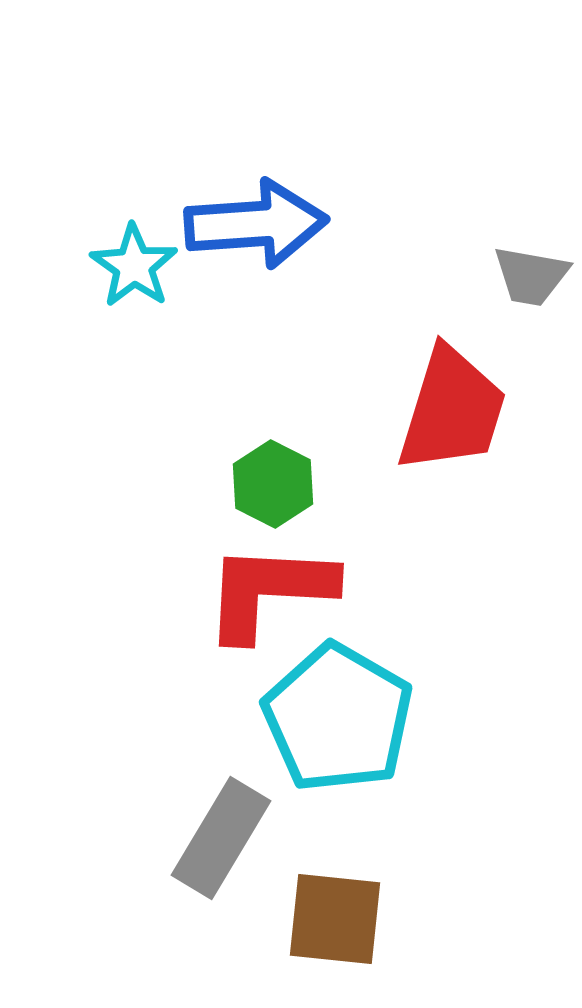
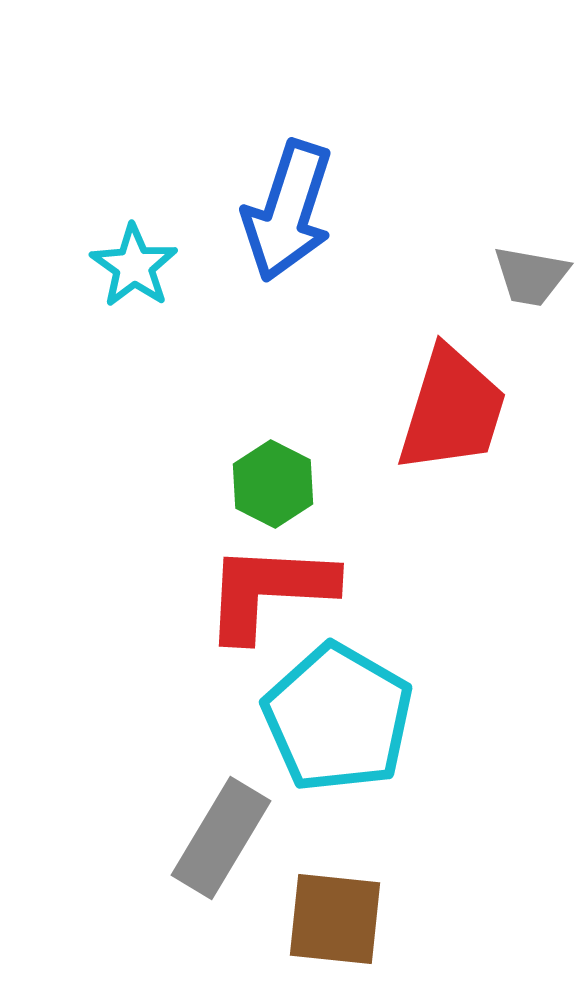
blue arrow: moved 32 px right, 13 px up; rotated 112 degrees clockwise
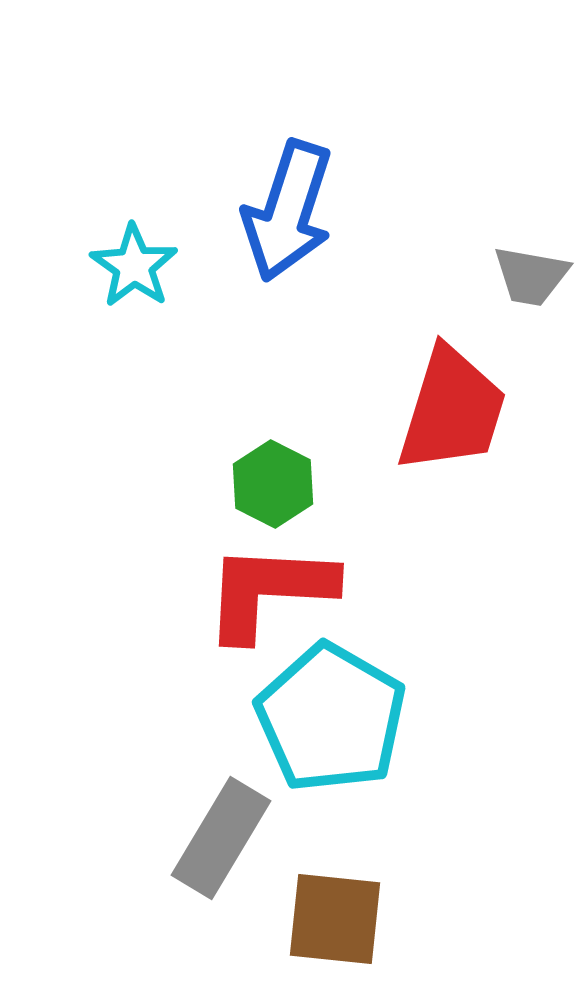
cyan pentagon: moved 7 px left
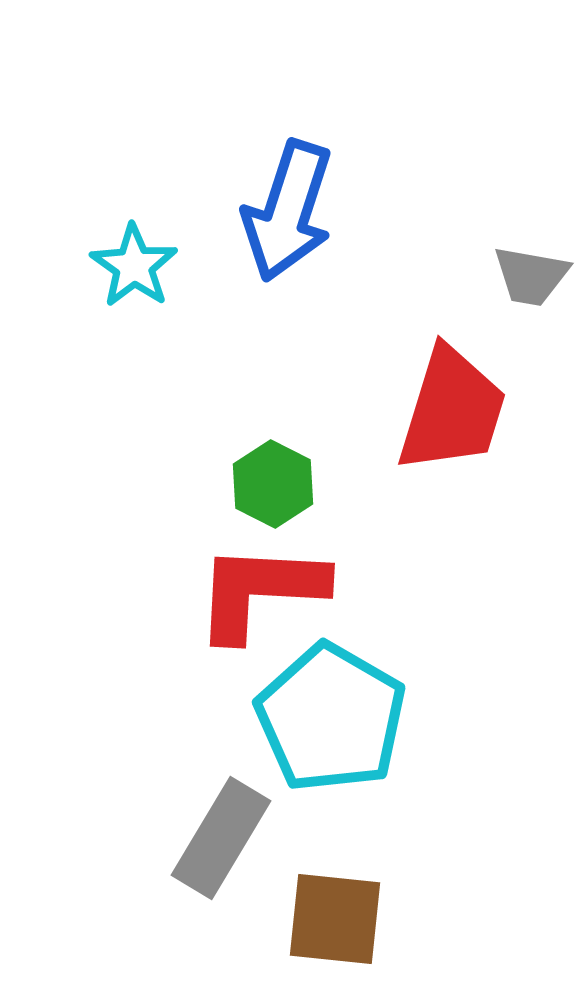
red L-shape: moved 9 px left
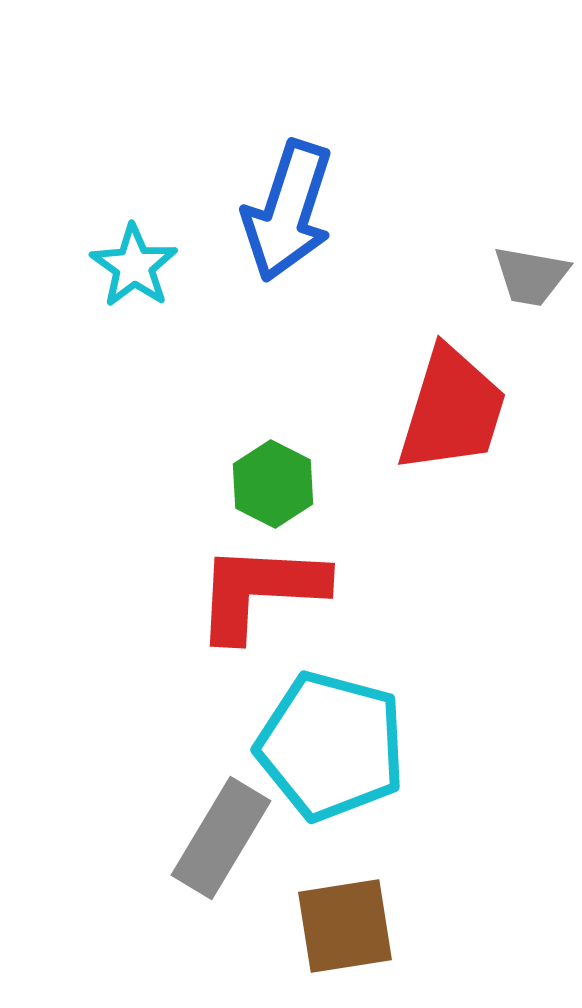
cyan pentagon: moved 28 px down; rotated 15 degrees counterclockwise
brown square: moved 10 px right, 7 px down; rotated 15 degrees counterclockwise
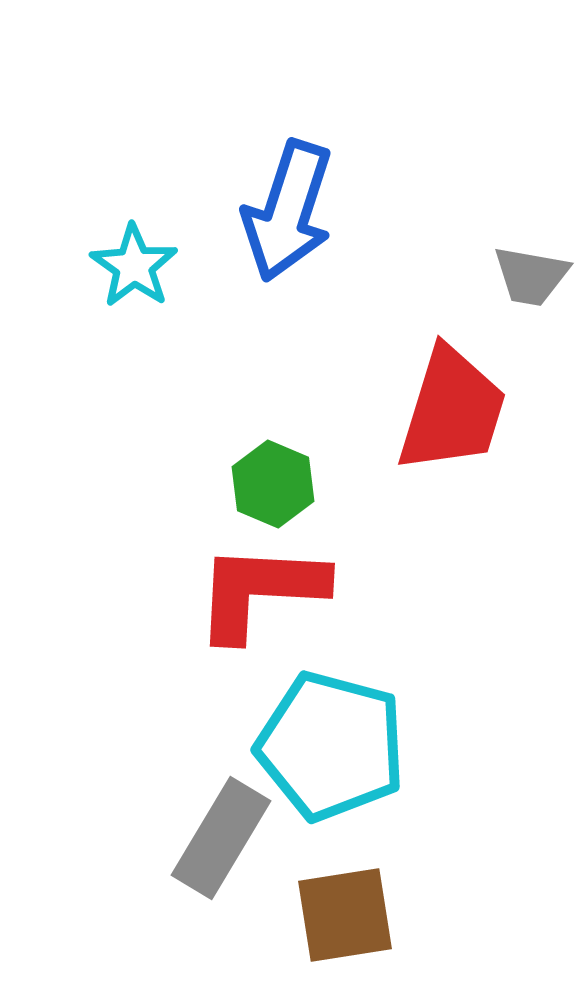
green hexagon: rotated 4 degrees counterclockwise
brown square: moved 11 px up
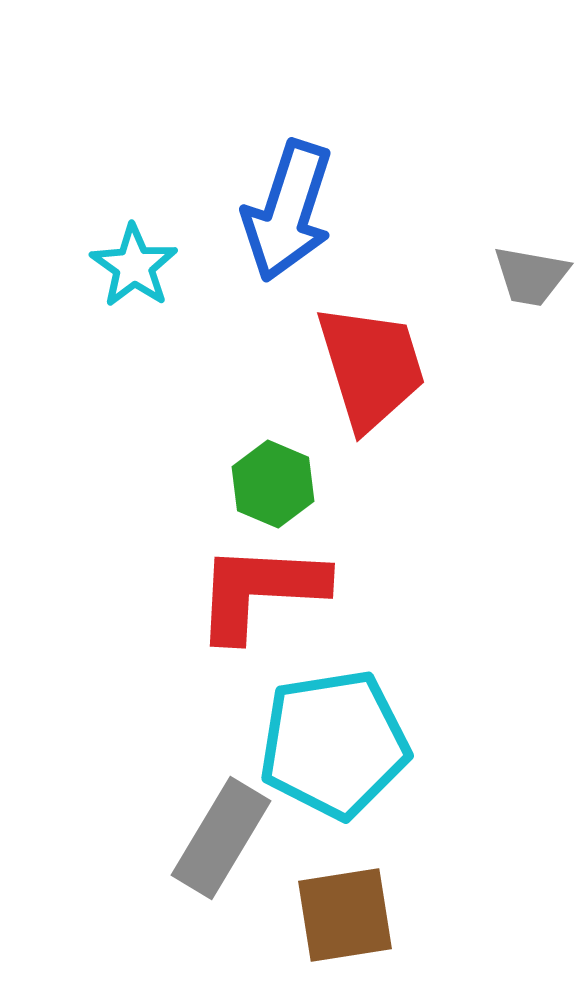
red trapezoid: moved 81 px left, 43 px up; rotated 34 degrees counterclockwise
cyan pentagon: moved 3 px right, 2 px up; rotated 24 degrees counterclockwise
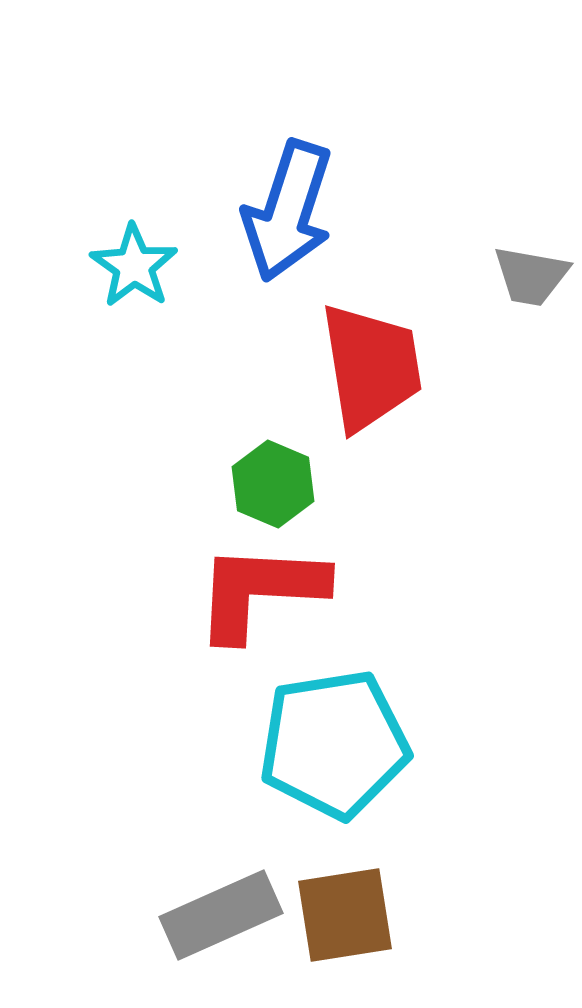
red trapezoid: rotated 8 degrees clockwise
gray rectangle: moved 77 px down; rotated 35 degrees clockwise
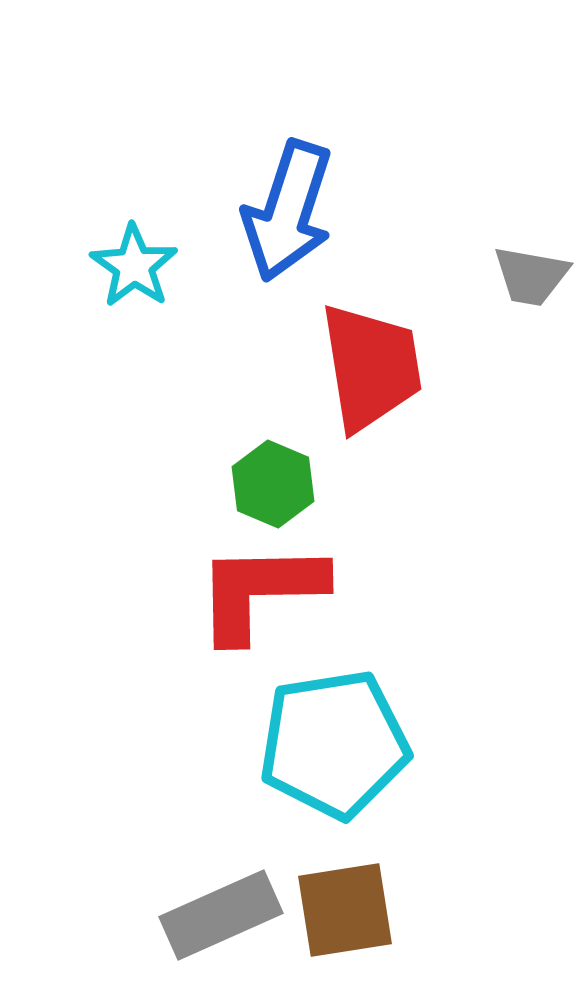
red L-shape: rotated 4 degrees counterclockwise
brown square: moved 5 px up
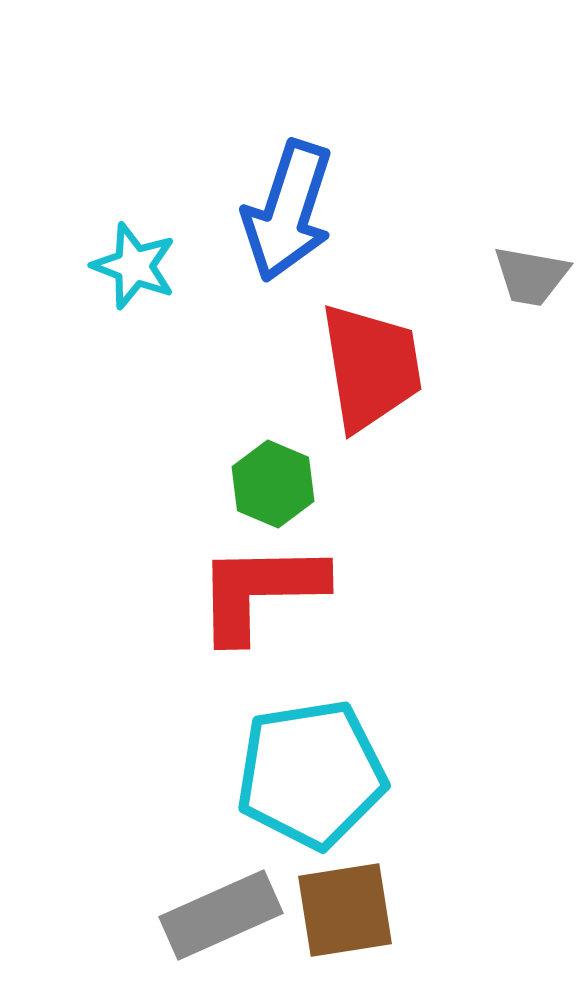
cyan star: rotated 14 degrees counterclockwise
cyan pentagon: moved 23 px left, 30 px down
